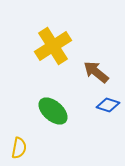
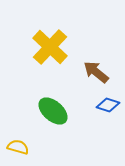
yellow cross: moved 3 px left, 1 px down; rotated 15 degrees counterclockwise
yellow semicircle: moved 1 px left, 1 px up; rotated 85 degrees counterclockwise
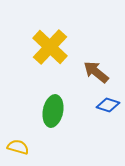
green ellipse: rotated 60 degrees clockwise
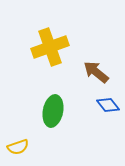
yellow cross: rotated 27 degrees clockwise
blue diamond: rotated 35 degrees clockwise
yellow semicircle: rotated 145 degrees clockwise
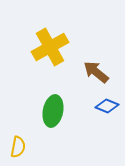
yellow cross: rotated 9 degrees counterclockwise
blue diamond: moved 1 px left, 1 px down; rotated 30 degrees counterclockwise
yellow semicircle: rotated 60 degrees counterclockwise
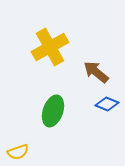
blue diamond: moved 2 px up
green ellipse: rotated 8 degrees clockwise
yellow semicircle: moved 5 px down; rotated 60 degrees clockwise
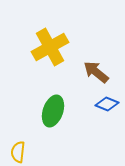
yellow semicircle: rotated 115 degrees clockwise
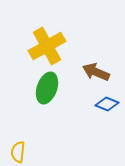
yellow cross: moved 3 px left, 1 px up
brown arrow: rotated 16 degrees counterclockwise
green ellipse: moved 6 px left, 23 px up
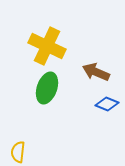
yellow cross: rotated 36 degrees counterclockwise
